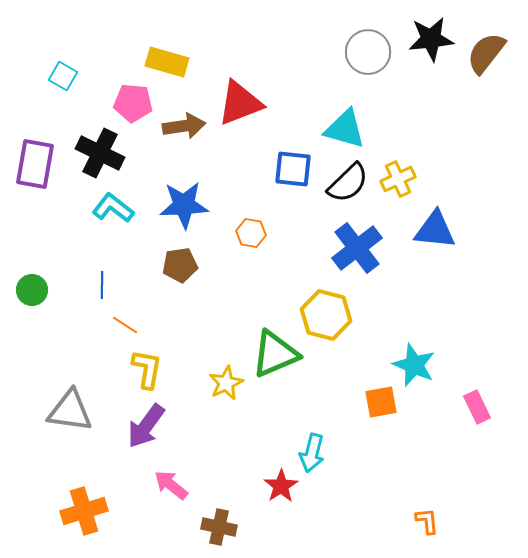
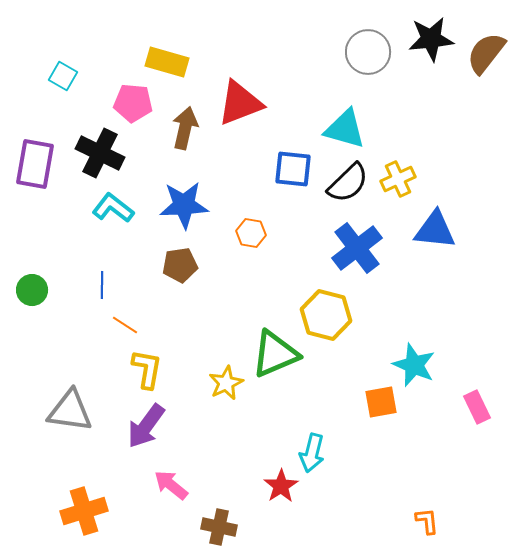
brown arrow: moved 1 px right, 2 px down; rotated 69 degrees counterclockwise
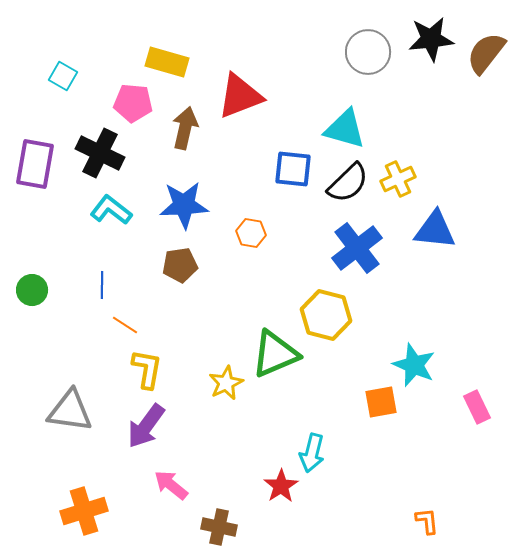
red triangle: moved 7 px up
cyan L-shape: moved 2 px left, 2 px down
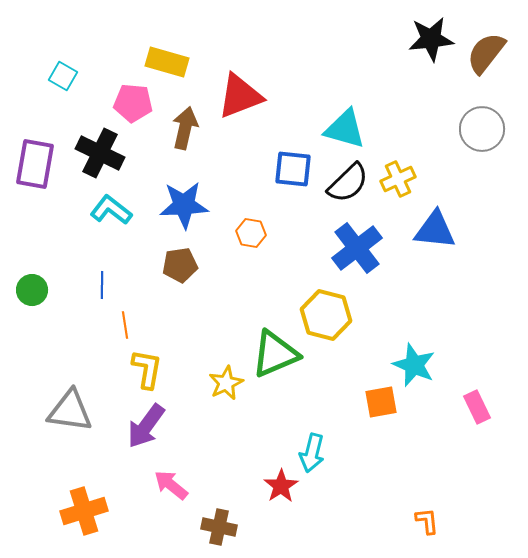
gray circle: moved 114 px right, 77 px down
orange line: rotated 48 degrees clockwise
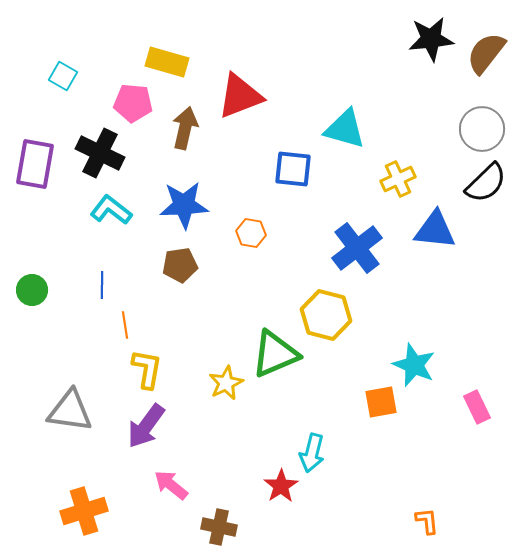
black semicircle: moved 138 px right
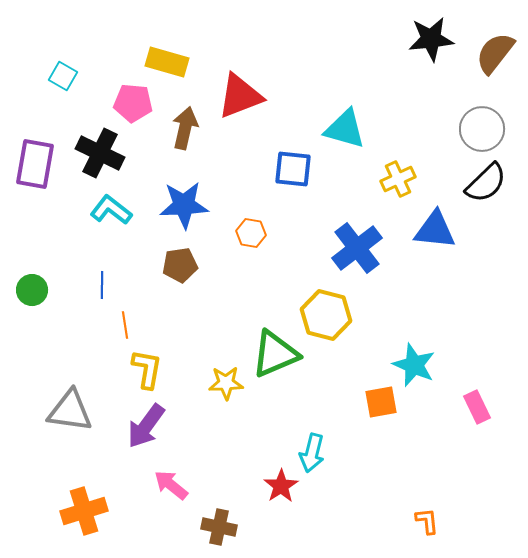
brown semicircle: moved 9 px right
yellow star: rotated 24 degrees clockwise
